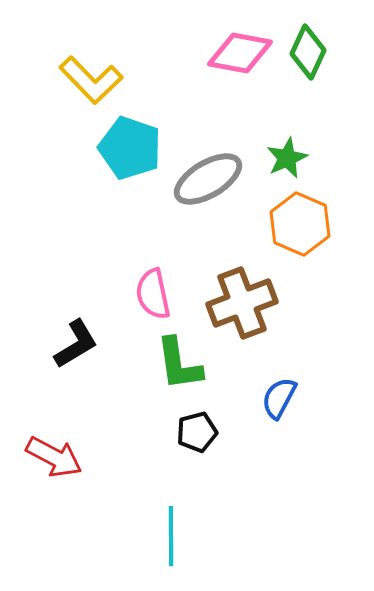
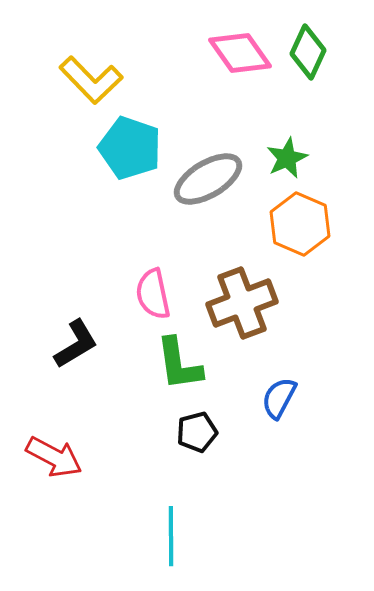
pink diamond: rotated 44 degrees clockwise
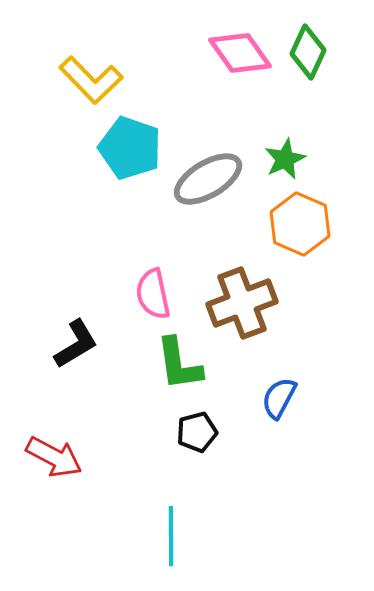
green star: moved 2 px left, 1 px down
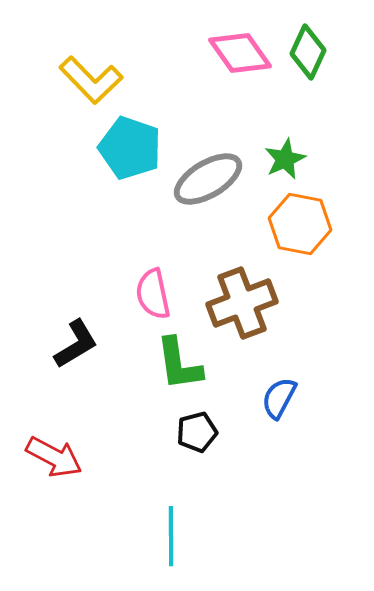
orange hexagon: rotated 12 degrees counterclockwise
